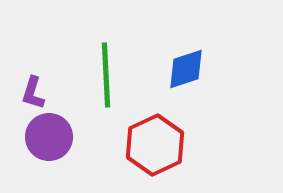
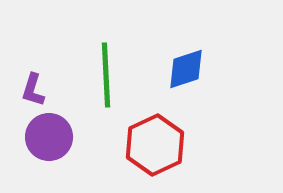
purple L-shape: moved 3 px up
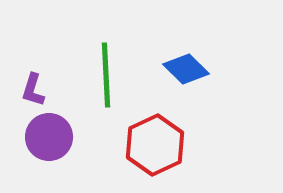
blue diamond: rotated 63 degrees clockwise
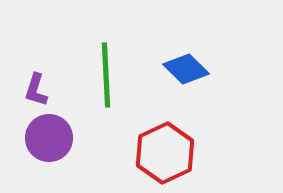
purple L-shape: moved 3 px right
purple circle: moved 1 px down
red hexagon: moved 10 px right, 8 px down
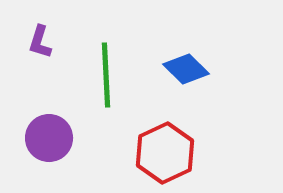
purple L-shape: moved 4 px right, 48 px up
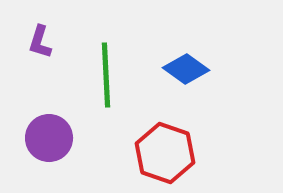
blue diamond: rotated 9 degrees counterclockwise
red hexagon: rotated 16 degrees counterclockwise
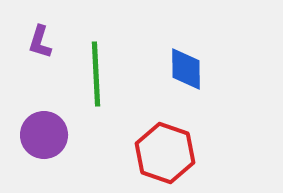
blue diamond: rotated 54 degrees clockwise
green line: moved 10 px left, 1 px up
purple circle: moved 5 px left, 3 px up
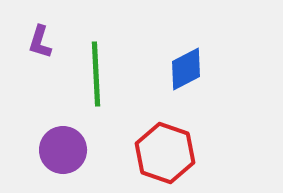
blue diamond: rotated 63 degrees clockwise
purple circle: moved 19 px right, 15 px down
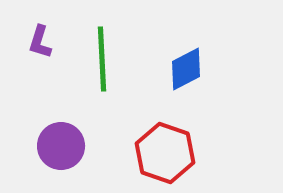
green line: moved 6 px right, 15 px up
purple circle: moved 2 px left, 4 px up
